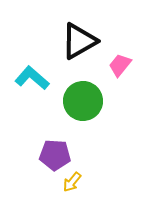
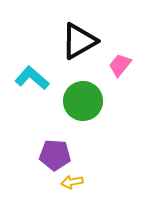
yellow arrow: rotated 40 degrees clockwise
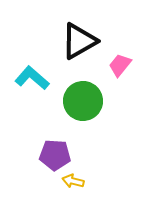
yellow arrow: moved 1 px right, 1 px up; rotated 25 degrees clockwise
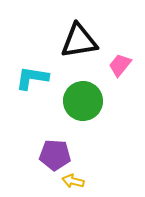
black triangle: rotated 21 degrees clockwise
cyan L-shape: rotated 32 degrees counterclockwise
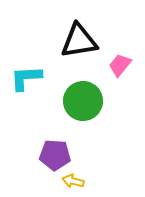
cyan L-shape: moved 6 px left; rotated 12 degrees counterclockwise
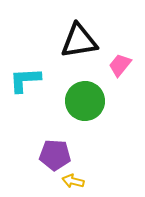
cyan L-shape: moved 1 px left, 2 px down
green circle: moved 2 px right
